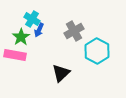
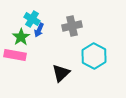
gray cross: moved 2 px left, 5 px up; rotated 18 degrees clockwise
cyan hexagon: moved 3 px left, 5 px down
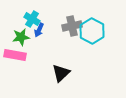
green star: rotated 24 degrees clockwise
cyan hexagon: moved 2 px left, 25 px up
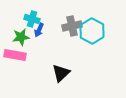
cyan cross: rotated 14 degrees counterclockwise
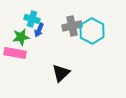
pink rectangle: moved 2 px up
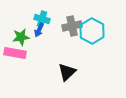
cyan cross: moved 10 px right
black triangle: moved 6 px right, 1 px up
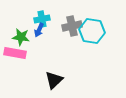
cyan cross: rotated 28 degrees counterclockwise
cyan hexagon: rotated 20 degrees counterclockwise
green star: rotated 18 degrees clockwise
black triangle: moved 13 px left, 8 px down
